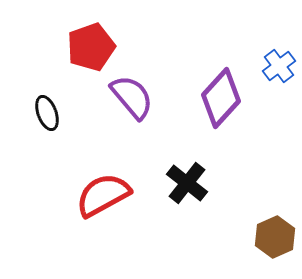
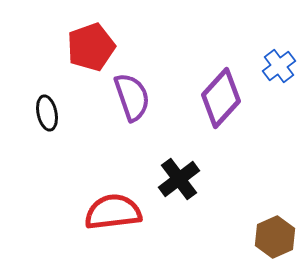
purple semicircle: rotated 21 degrees clockwise
black ellipse: rotated 8 degrees clockwise
black cross: moved 8 px left, 4 px up; rotated 15 degrees clockwise
red semicircle: moved 10 px right, 17 px down; rotated 22 degrees clockwise
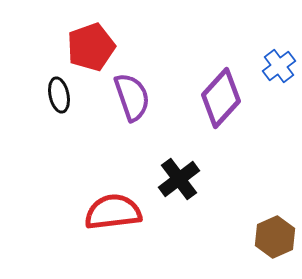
black ellipse: moved 12 px right, 18 px up
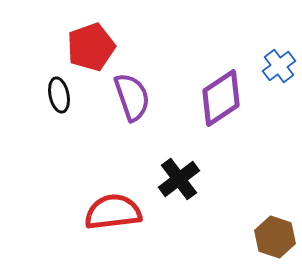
purple diamond: rotated 14 degrees clockwise
brown hexagon: rotated 18 degrees counterclockwise
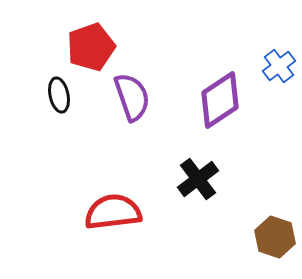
purple diamond: moved 1 px left, 2 px down
black cross: moved 19 px right
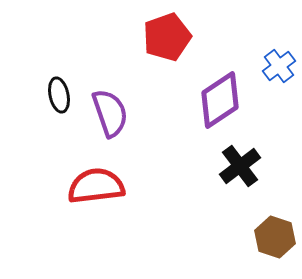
red pentagon: moved 76 px right, 10 px up
purple semicircle: moved 22 px left, 16 px down
black cross: moved 42 px right, 13 px up
red semicircle: moved 17 px left, 26 px up
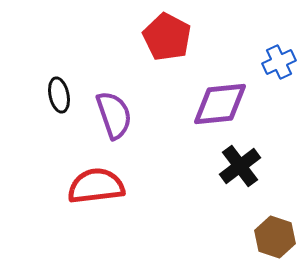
red pentagon: rotated 24 degrees counterclockwise
blue cross: moved 4 px up; rotated 12 degrees clockwise
purple diamond: moved 4 px down; rotated 28 degrees clockwise
purple semicircle: moved 4 px right, 2 px down
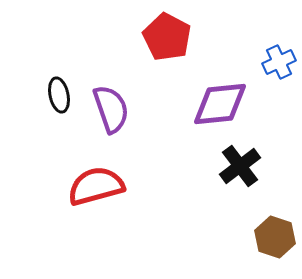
purple semicircle: moved 3 px left, 6 px up
red semicircle: rotated 8 degrees counterclockwise
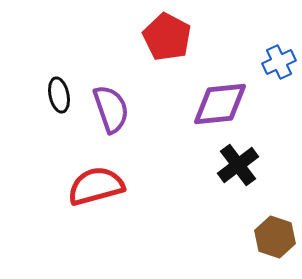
black cross: moved 2 px left, 1 px up
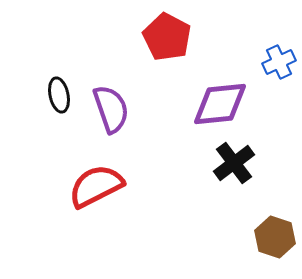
black cross: moved 4 px left, 2 px up
red semicircle: rotated 12 degrees counterclockwise
